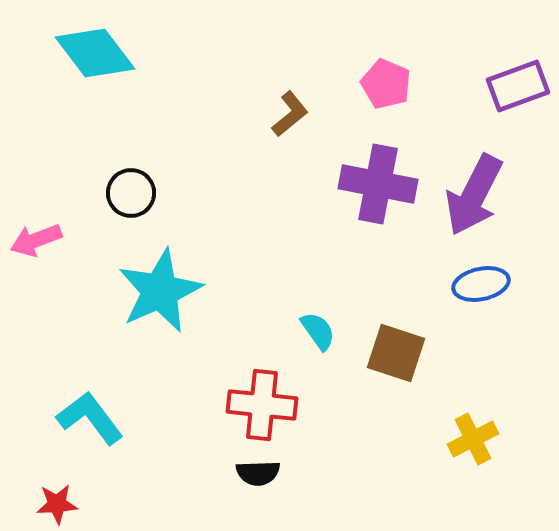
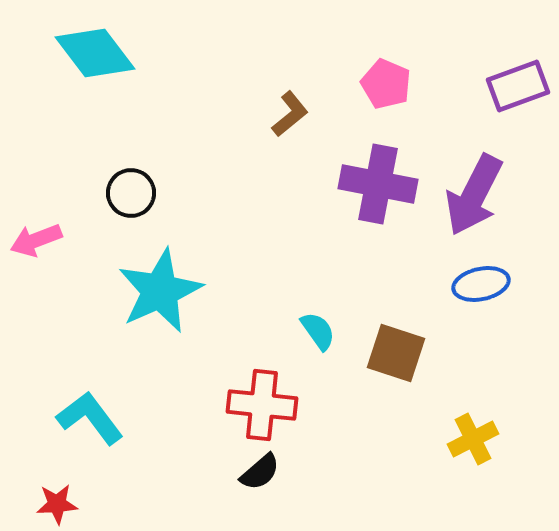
black semicircle: moved 2 px right, 1 px up; rotated 39 degrees counterclockwise
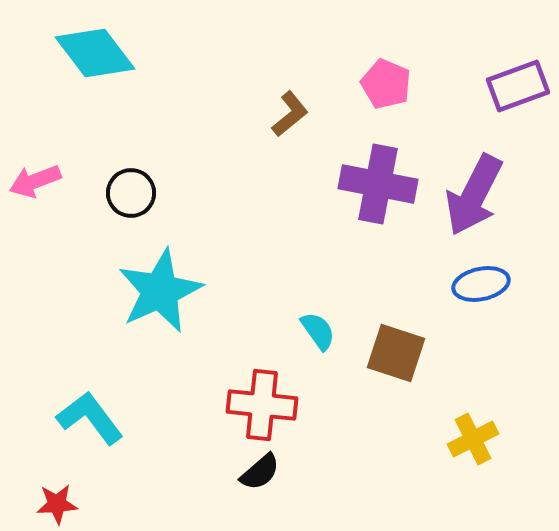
pink arrow: moved 1 px left, 59 px up
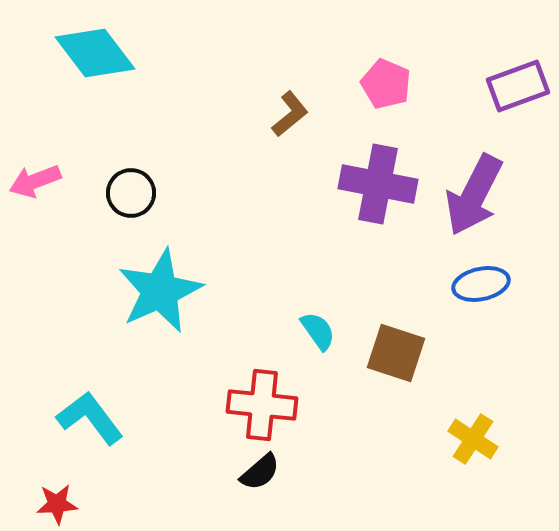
yellow cross: rotated 30 degrees counterclockwise
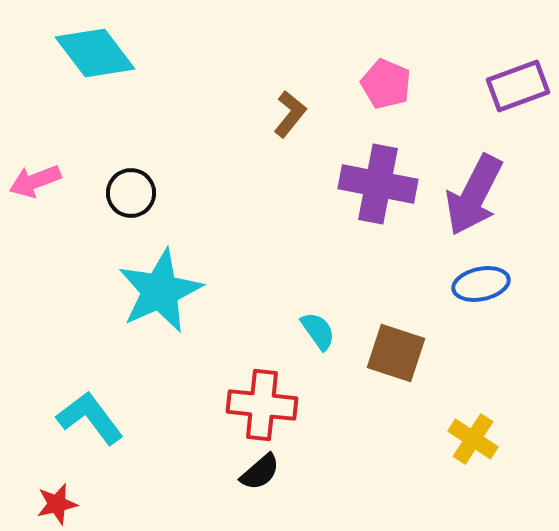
brown L-shape: rotated 12 degrees counterclockwise
red star: rotated 9 degrees counterclockwise
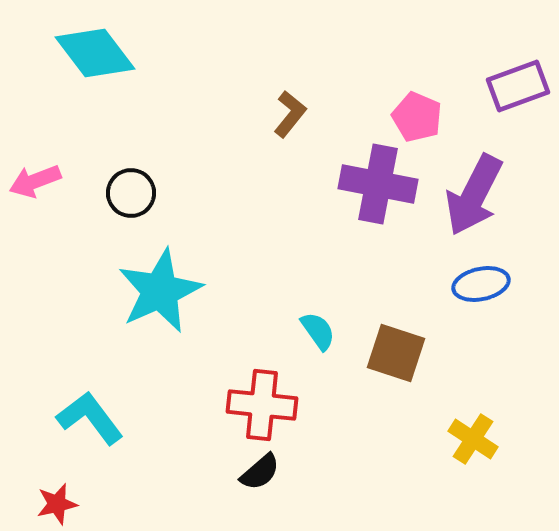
pink pentagon: moved 31 px right, 33 px down
